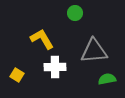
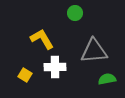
yellow square: moved 8 px right
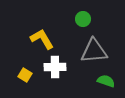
green circle: moved 8 px right, 6 px down
green semicircle: moved 1 px left, 2 px down; rotated 30 degrees clockwise
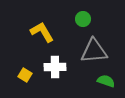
yellow L-shape: moved 7 px up
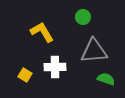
green circle: moved 2 px up
green semicircle: moved 2 px up
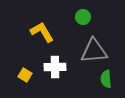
green semicircle: rotated 114 degrees counterclockwise
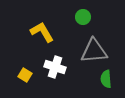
white cross: rotated 20 degrees clockwise
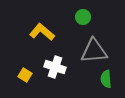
yellow L-shape: rotated 20 degrees counterclockwise
